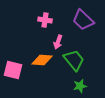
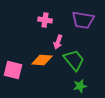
purple trapezoid: rotated 35 degrees counterclockwise
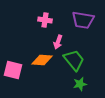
green star: moved 2 px up
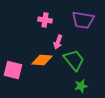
green star: moved 1 px right, 2 px down
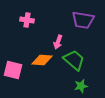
pink cross: moved 18 px left
green trapezoid: rotated 10 degrees counterclockwise
